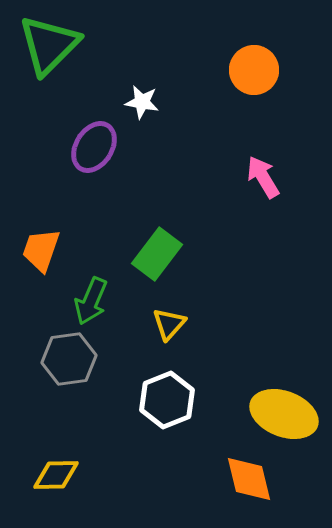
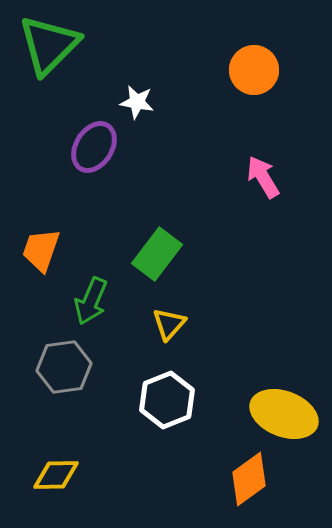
white star: moved 5 px left
gray hexagon: moved 5 px left, 8 px down
orange diamond: rotated 68 degrees clockwise
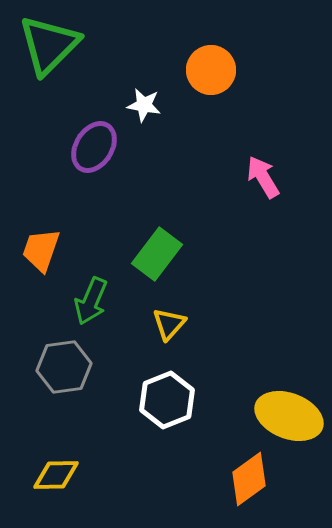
orange circle: moved 43 px left
white star: moved 7 px right, 3 px down
yellow ellipse: moved 5 px right, 2 px down
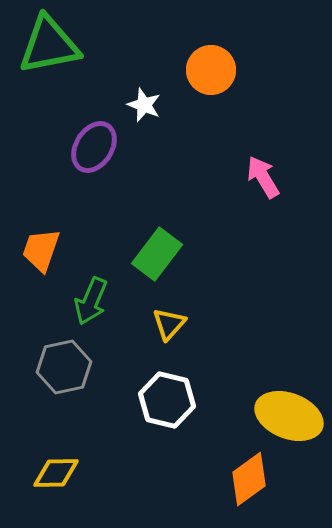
green triangle: rotated 34 degrees clockwise
white star: rotated 12 degrees clockwise
gray hexagon: rotated 4 degrees counterclockwise
white hexagon: rotated 24 degrees counterclockwise
yellow diamond: moved 2 px up
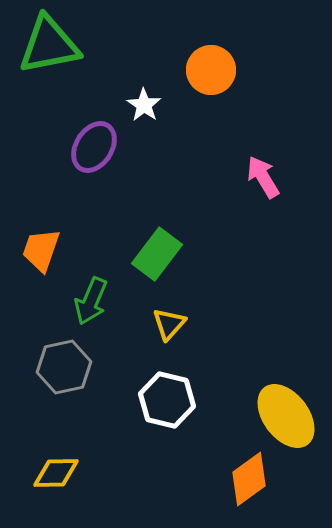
white star: rotated 12 degrees clockwise
yellow ellipse: moved 3 px left; rotated 32 degrees clockwise
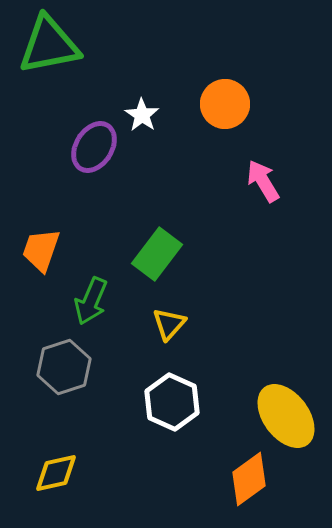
orange circle: moved 14 px right, 34 px down
white star: moved 2 px left, 10 px down
pink arrow: moved 4 px down
gray hexagon: rotated 6 degrees counterclockwise
white hexagon: moved 5 px right, 2 px down; rotated 10 degrees clockwise
yellow diamond: rotated 12 degrees counterclockwise
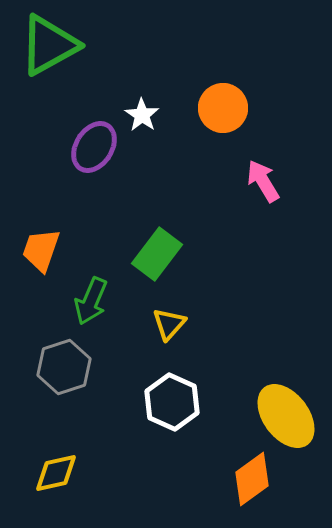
green triangle: rotated 18 degrees counterclockwise
orange circle: moved 2 px left, 4 px down
orange diamond: moved 3 px right
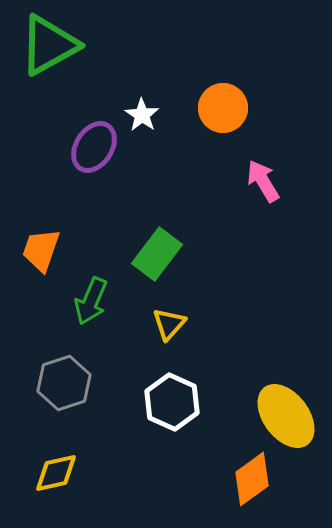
gray hexagon: moved 16 px down
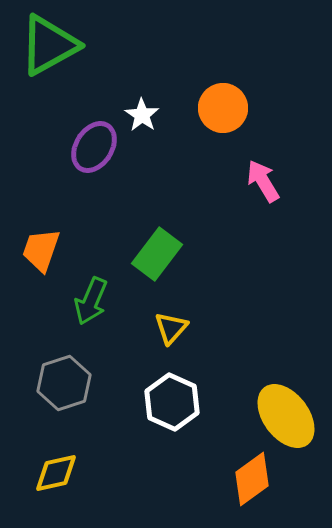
yellow triangle: moved 2 px right, 4 px down
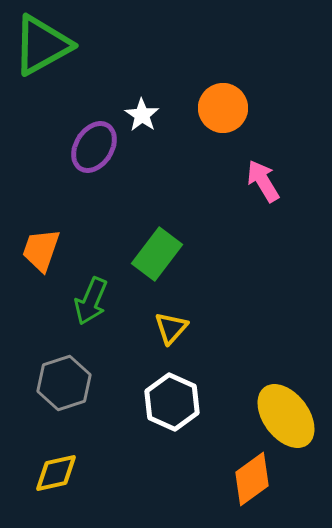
green triangle: moved 7 px left
